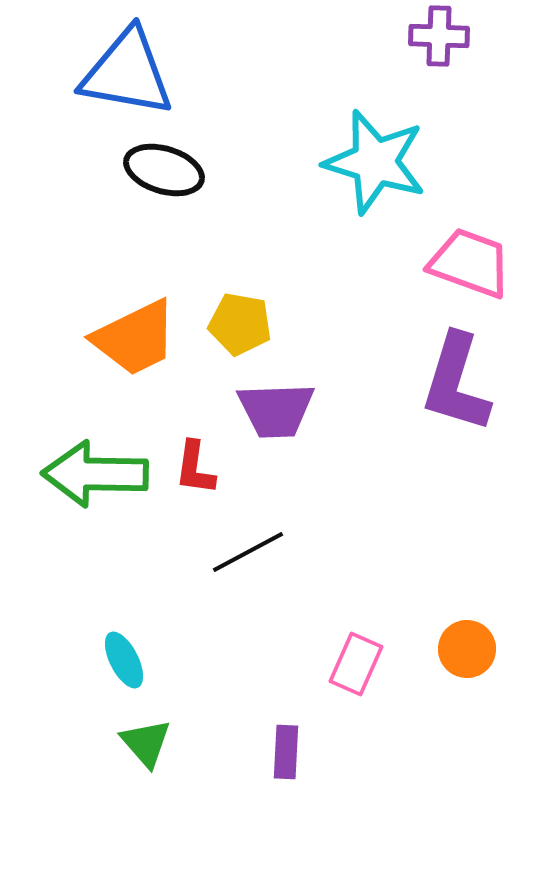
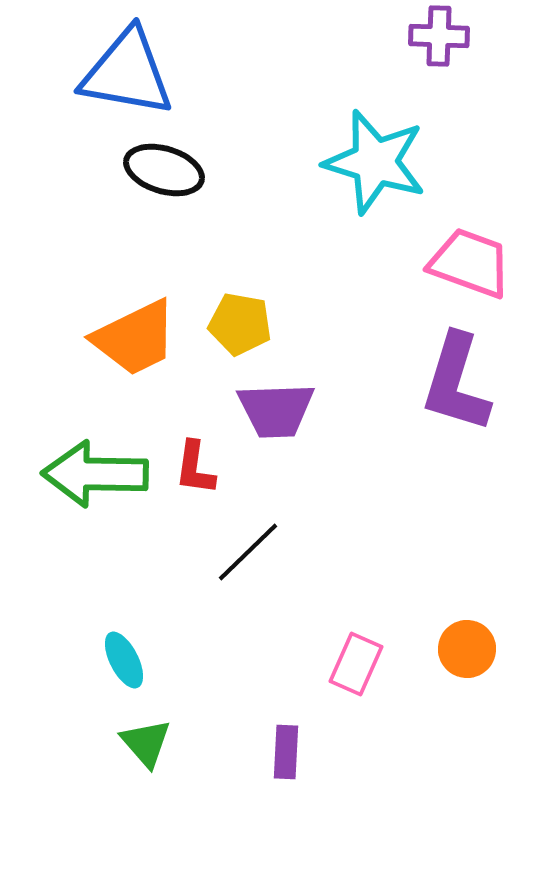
black line: rotated 16 degrees counterclockwise
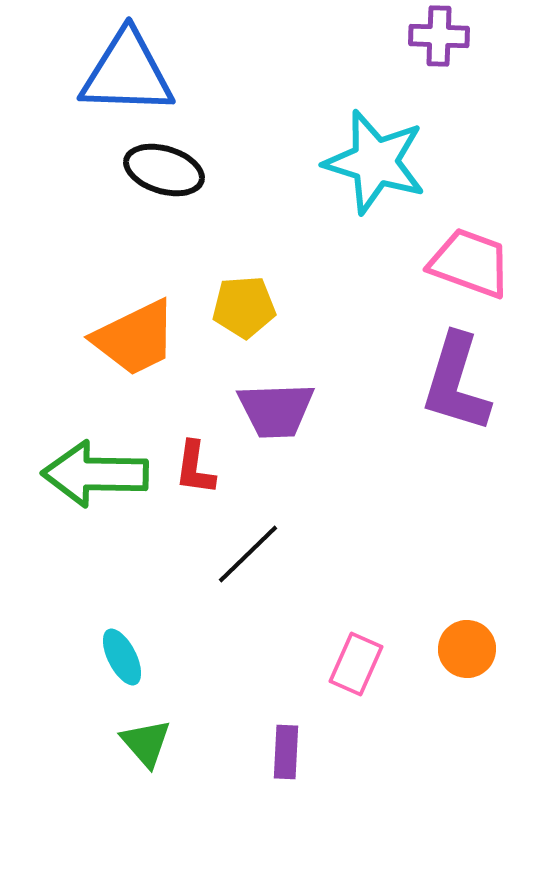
blue triangle: rotated 8 degrees counterclockwise
yellow pentagon: moved 4 px right, 17 px up; rotated 14 degrees counterclockwise
black line: moved 2 px down
cyan ellipse: moved 2 px left, 3 px up
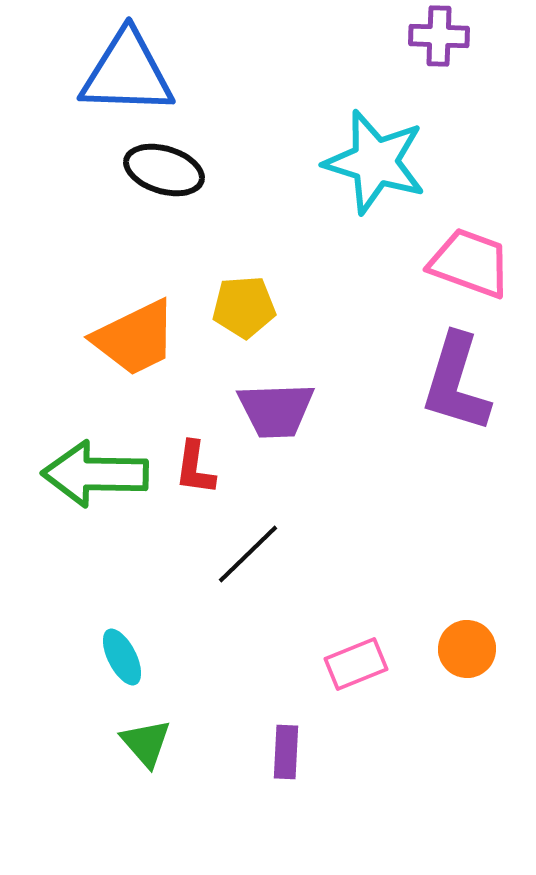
pink rectangle: rotated 44 degrees clockwise
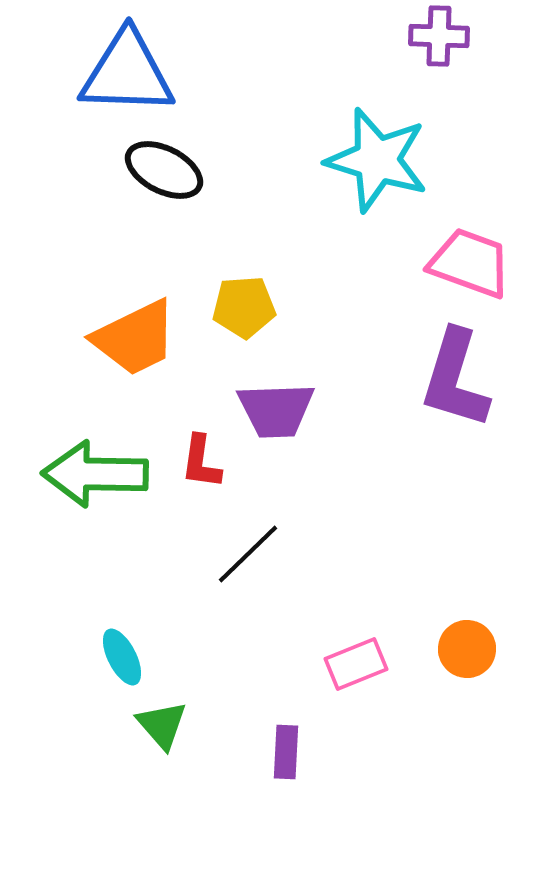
cyan star: moved 2 px right, 2 px up
black ellipse: rotated 10 degrees clockwise
purple L-shape: moved 1 px left, 4 px up
red L-shape: moved 6 px right, 6 px up
green triangle: moved 16 px right, 18 px up
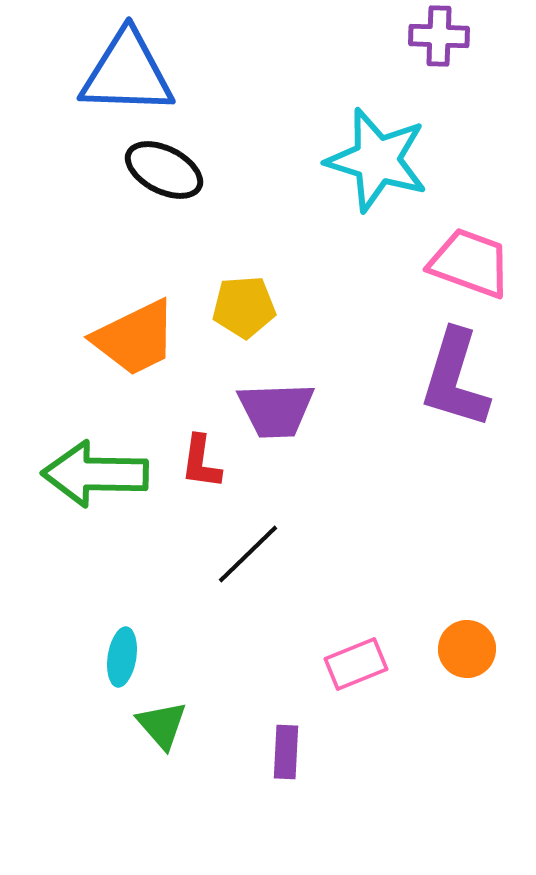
cyan ellipse: rotated 36 degrees clockwise
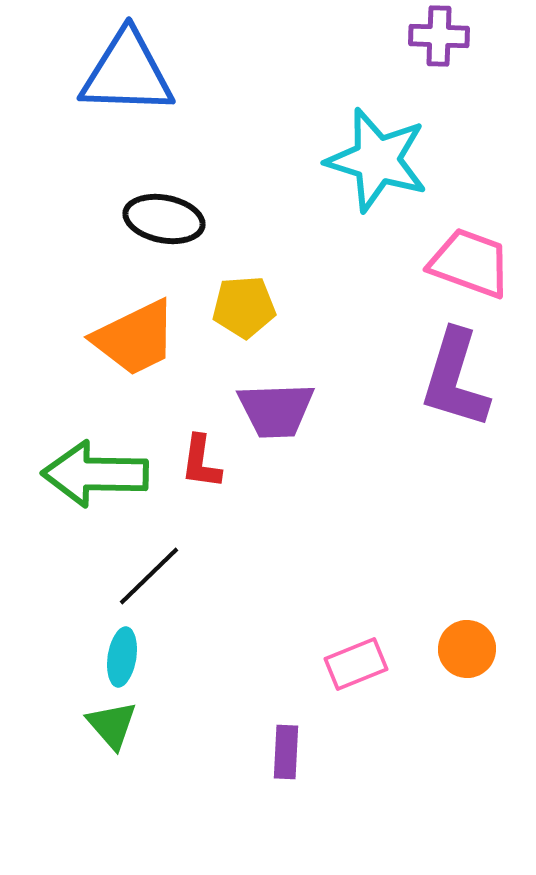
black ellipse: moved 49 px down; rotated 16 degrees counterclockwise
black line: moved 99 px left, 22 px down
green triangle: moved 50 px left
